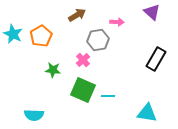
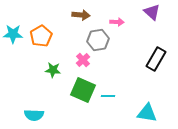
brown arrow: moved 4 px right; rotated 36 degrees clockwise
cyan star: rotated 24 degrees counterclockwise
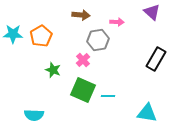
green star: rotated 14 degrees clockwise
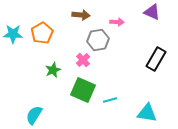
purple triangle: rotated 18 degrees counterclockwise
orange pentagon: moved 1 px right, 3 px up
green star: rotated 28 degrees clockwise
cyan line: moved 2 px right, 4 px down; rotated 16 degrees counterclockwise
cyan semicircle: rotated 120 degrees clockwise
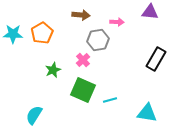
purple triangle: moved 2 px left; rotated 18 degrees counterclockwise
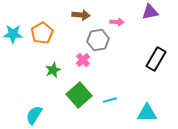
purple triangle: rotated 18 degrees counterclockwise
green square: moved 4 px left, 5 px down; rotated 25 degrees clockwise
cyan triangle: rotated 10 degrees counterclockwise
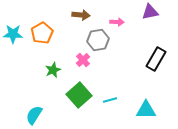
cyan triangle: moved 1 px left, 3 px up
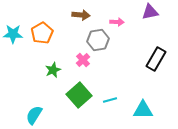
cyan triangle: moved 3 px left
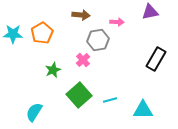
cyan semicircle: moved 3 px up
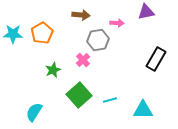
purple triangle: moved 4 px left
pink arrow: moved 1 px down
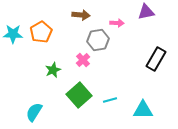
orange pentagon: moved 1 px left, 1 px up
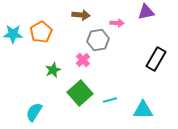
green square: moved 1 px right, 2 px up
